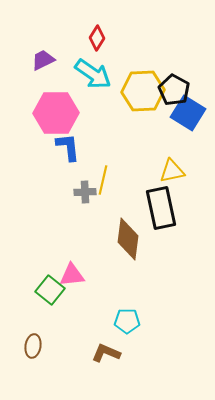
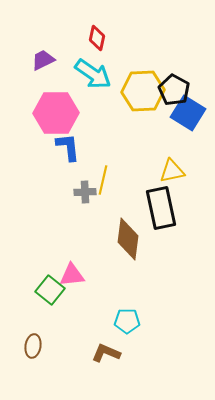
red diamond: rotated 20 degrees counterclockwise
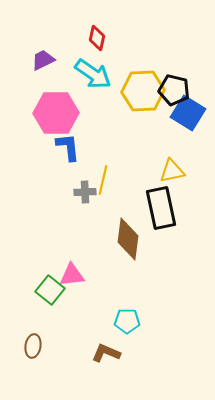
black pentagon: rotated 16 degrees counterclockwise
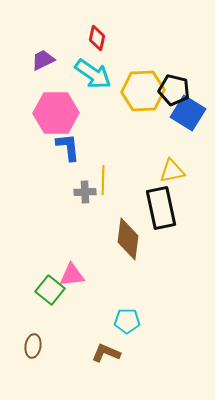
yellow line: rotated 12 degrees counterclockwise
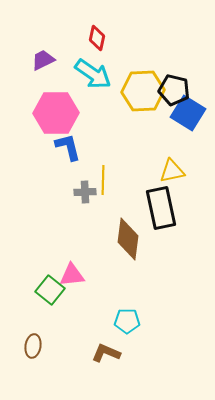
blue L-shape: rotated 8 degrees counterclockwise
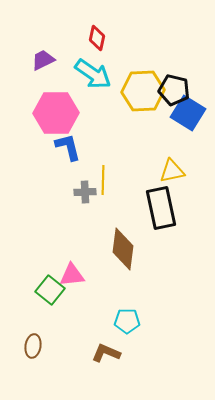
brown diamond: moved 5 px left, 10 px down
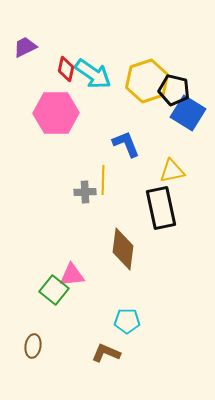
red diamond: moved 31 px left, 31 px down
purple trapezoid: moved 18 px left, 13 px up
yellow hexagon: moved 4 px right, 10 px up; rotated 15 degrees counterclockwise
blue L-shape: moved 58 px right, 3 px up; rotated 8 degrees counterclockwise
green square: moved 4 px right
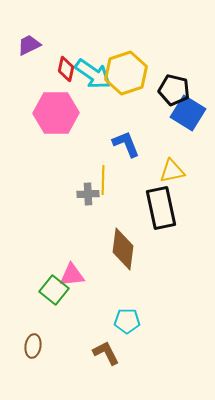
purple trapezoid: moved 4 px right, 2 px up
yellow hexagon: moved 21 px left, 8 px up
gray cross: moved 3 px right, 2 px down
brown L-shape: rotated 40 degrees clockwise
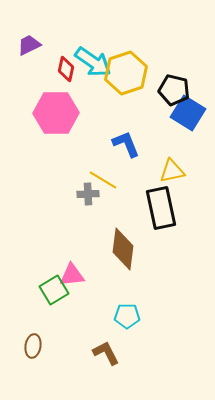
cyan arrow: moved 12 px up
yellow line: rotated 60 degrees counterclockwise
green square: rotated 20 degrees clockwise
cyan pentagon: moved 5 px up
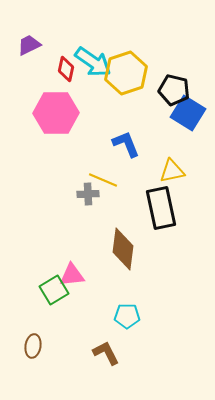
yellow line: rotated 8 degrees counterclockwise
